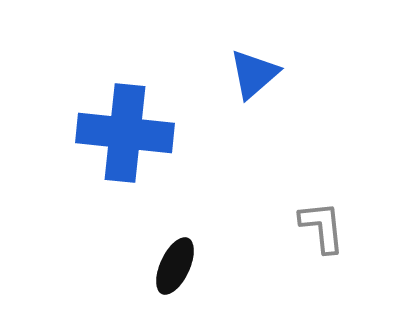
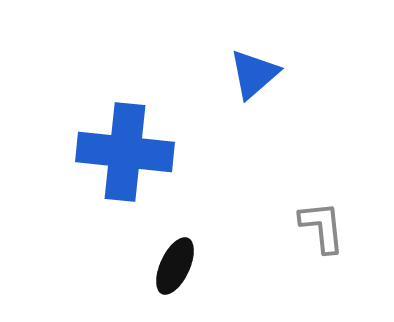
blue cross: moved 19 px down
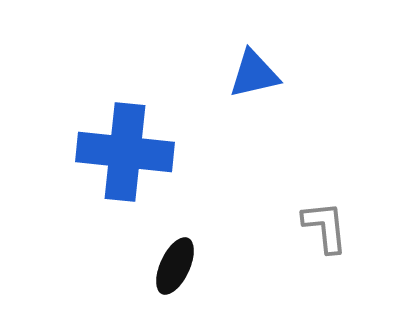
blue triangle: rotated 28 degrees clockwise
gray L-shape: moved 3 px right
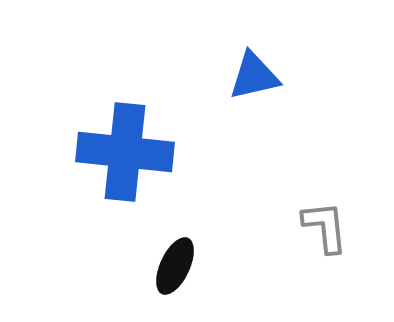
blue triangle: moved 2 px down
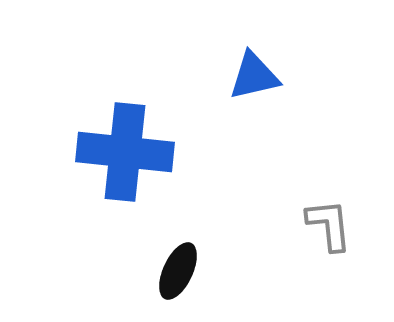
gray L-shape: moved 4 px right, 2 px up
black ellipse: moved 3 px right, 5 px down
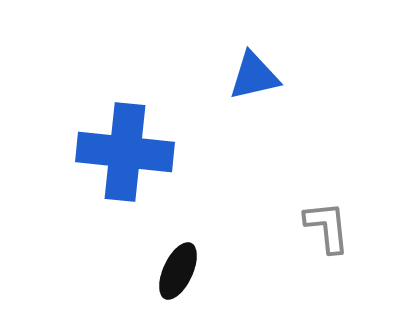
gray L-shape: moved 2 px left, 2 px down
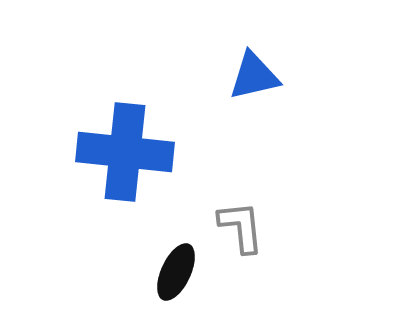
gray L-shape: moved 86 px left
black ellipse: moved 2 px left, 1 px down
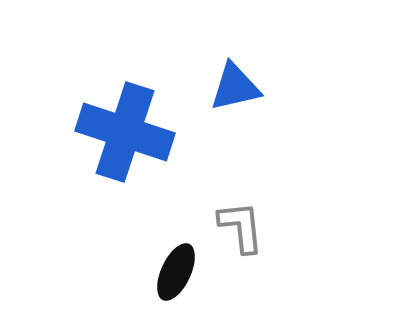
blue triangle: moved 19 px left, 11 px down
blue cross: moved 20 px up; rotated 12 degrees clockwise
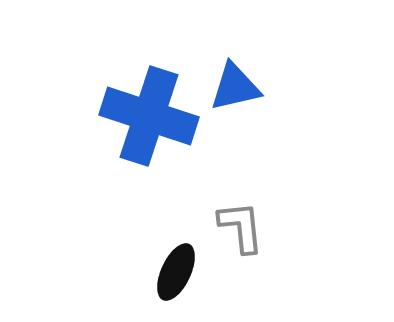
blue cross: moved 24 px right, 16 px up
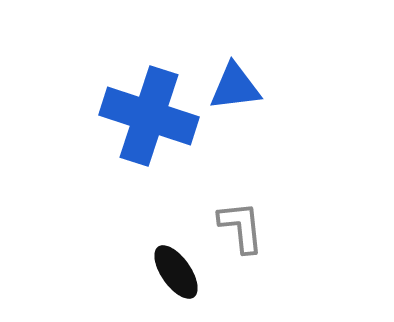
blue triangle: rotated 6 degrees clockwise
black ellipse: rotated 60 degrees counterclockwise
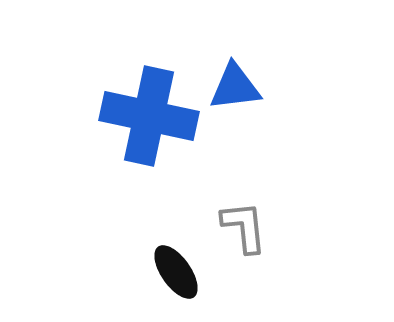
blue cross: rotated 6 degrees counterclockwise
gray L-shape: moved 3 px right
